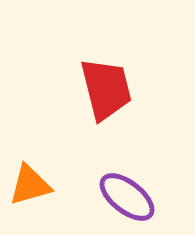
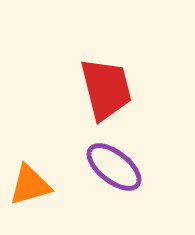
purple ellipse: moved 13 px left, 30 px up
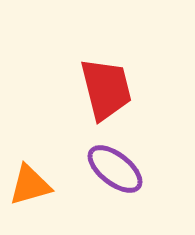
purple ellipse: moved 1 px right, 2 px down
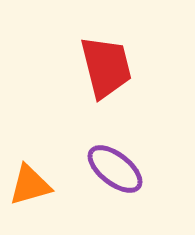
red trapezoid: moved 22 px up
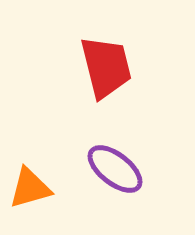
orange triangle: moved 3 px down
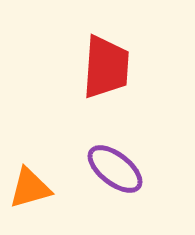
red trapezoid: rotated 18 degrees clockwise
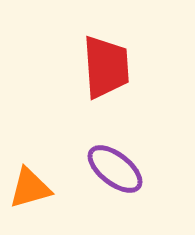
red trapezoid: rotated 8 degrees counterclockwise
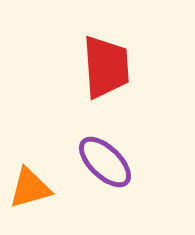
purple ellipse: moved 10 px left, 7 px up; rotated 6 degrees clockwise
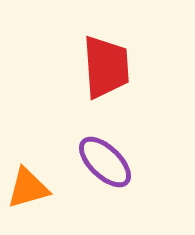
orange triangle: moved 2 px left
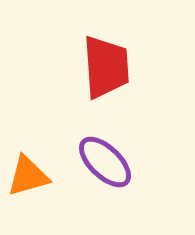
orange triangle: moved 12 px up
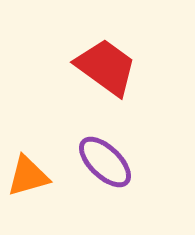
red trapezoid: rotated 50 degrees counterclockwise
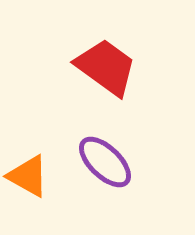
orange triangle: rotated 45 degrees clockwise
